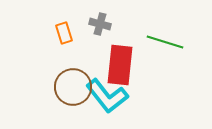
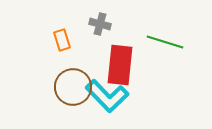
orange rectangle: moved 2 px left, 7 px down
cyan L-shape: rotated 6 degrees counterclockwise
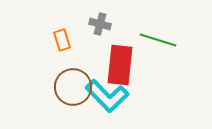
green line: moved 7 px left, 2 px up
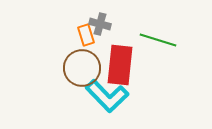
orange rectangle: moved 24 px right, 5 px up
brown circle: moved 9 px right, 19 px up
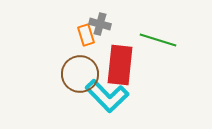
brown circle: moved 2 px left, 6 px down
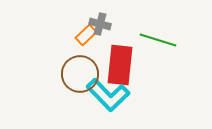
orange rectangle: rotated 65 degrees clockwise
cyan L-shape: moved 1 px right, 1 px up
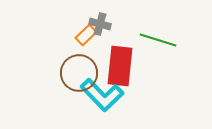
red rectangle: moved 1 px down
brown circle: moved 1 px left, 1 px up
cyan L-shape: moved 6 px left
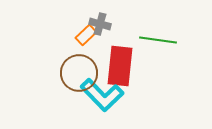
green line: rotated 9 degrees counterclockwise
